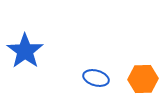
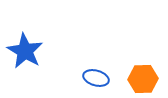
blue star: rotated 6 degrees counterclockwise
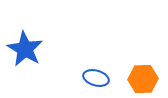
blue star: moved 2 px up
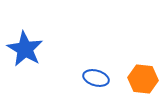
orange hexagon: rotated 8 degrees clockwise
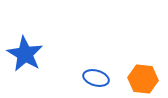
blue star: moved 5 px down
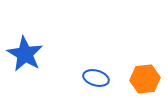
orange hexagon: moved 2 px right; rotated 12 degrees counterclockwise
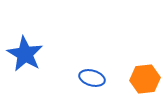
blue ellipse: moved 4 px left
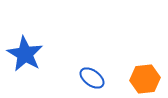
blue ellipse: rotated 20 degrees clockwise
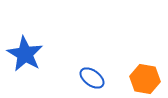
orange hexagon: rotated 16 degrees clockwise
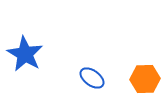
orange hexagon: rotated 12 degrees counterclockwise
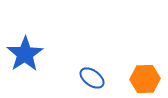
blue star: rotated 9 degrees clockwise
